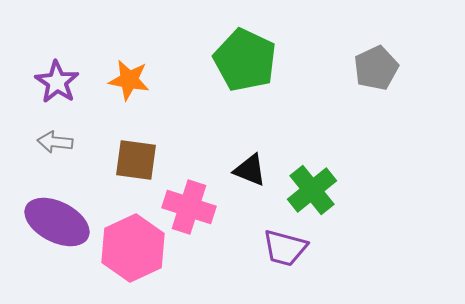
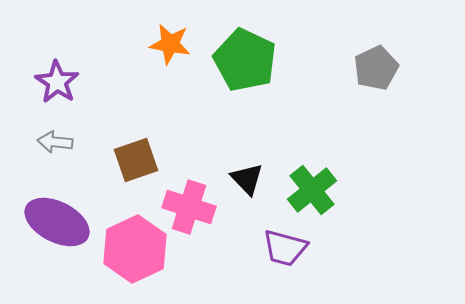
orange star: moved 41 px right, 36 px up
brown square: rotated 27 degrees counterclockwise
black triangle: moved 3 px left, 9 px down; rotated 24 degrees clockwise
pink hexagon: moved 2 px right, 1 px down
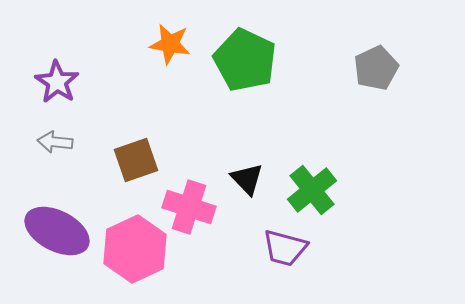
purple ellipse: moved 9 px down
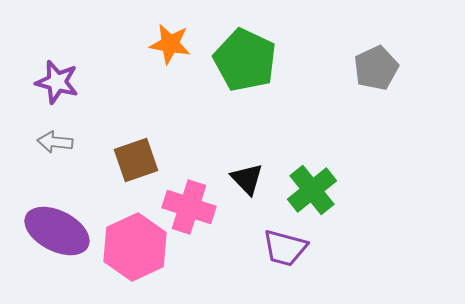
purple star: rotated 18 degrees counterclockwise
pink hexagon: moved 2 px up
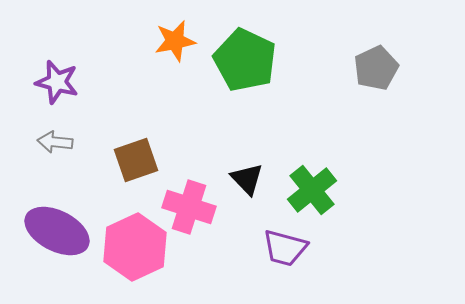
orange star: moved 5 px right, 3 px up; rotated 21 degrees counterclockwise
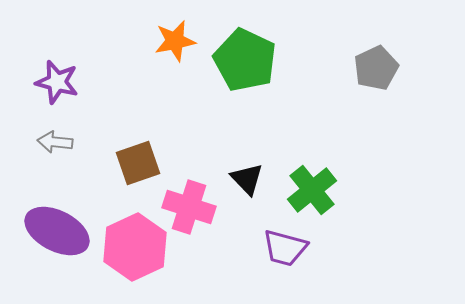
brown square: moved 2 px right, 3 px down
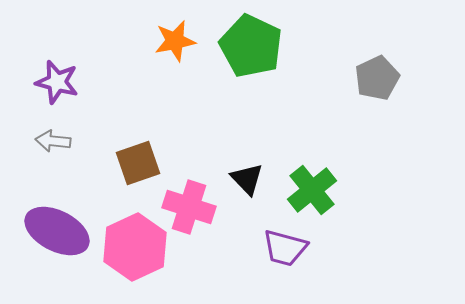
green pentagon: moved 6 px right, 14 px up
gray pentagon: moved 1 px right, 10 px down
gray arrow: moved 2 px left, 1 px up
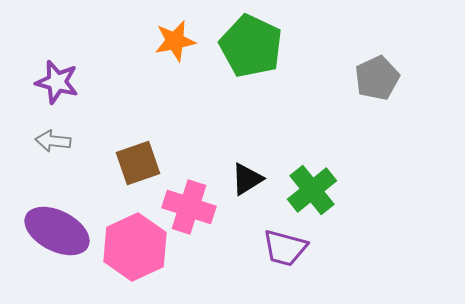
black triangle: rotated 42 degrees clockwise
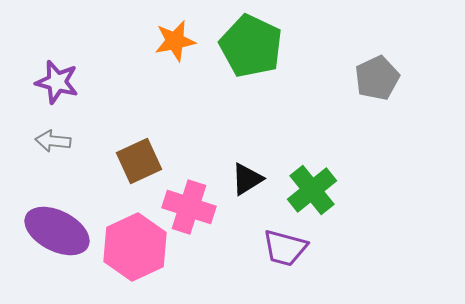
brown square: moved 1 px right, 2 px up; rotated 6 degrees counterclockwise
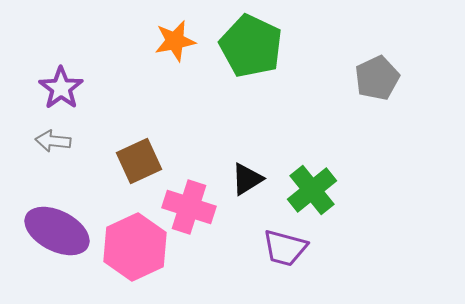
purple star: moved 4 px right, 6 px down; rotated 21 degrees clockwise
